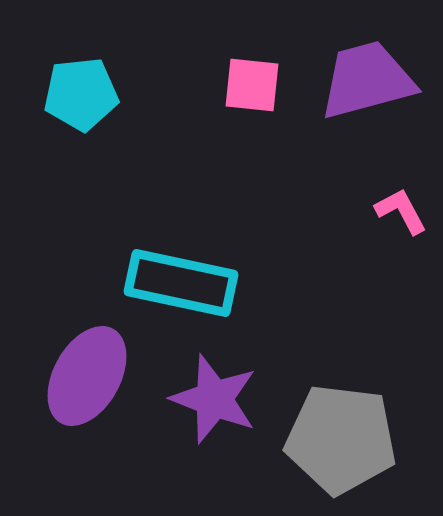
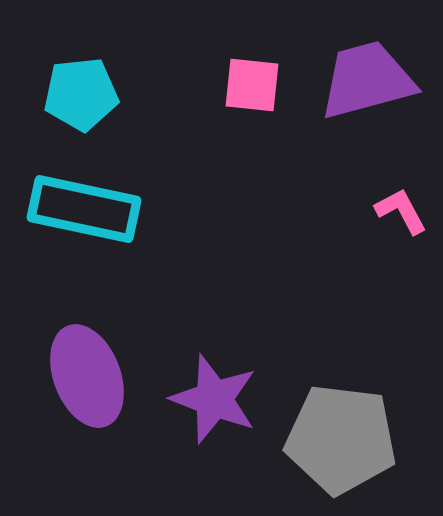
cyan rectangle: moved 97 px left, 74 px up
purple ellipse: rotated 50 degrees counterclockwise
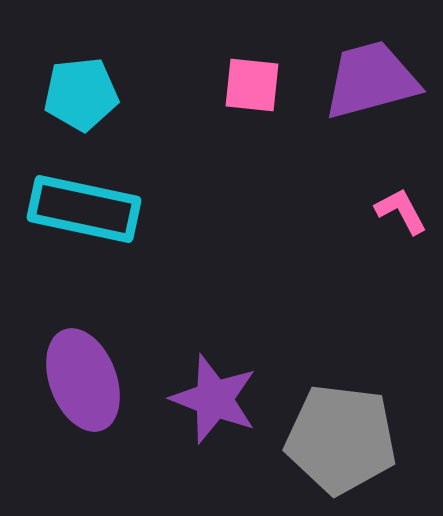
purple trapezoid: moved 4 px right
purple ellipse: moved 4 px left, 4 px down
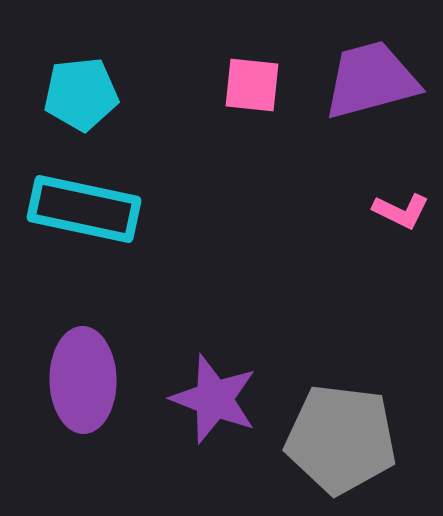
pink L-shape: rotated 144 degrees clockwise
purple ellipse: rotated 20 degrees clockwise
